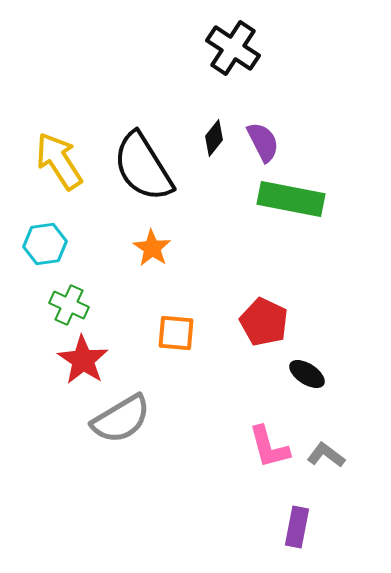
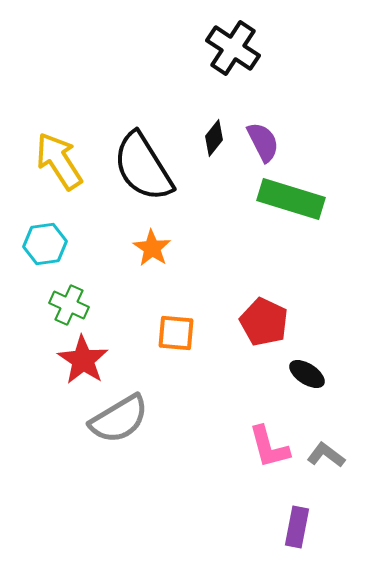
green rectangle: rotated 6 degrees clockwise
gray semicircle: moved 2 px left
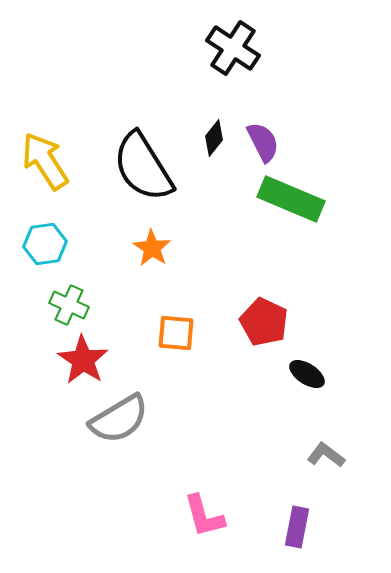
yellow arrow: moved 14 px left
green rectangle: rotated 6 degrees clockwise
pink L-shape: moved 65 px left, 69 px down
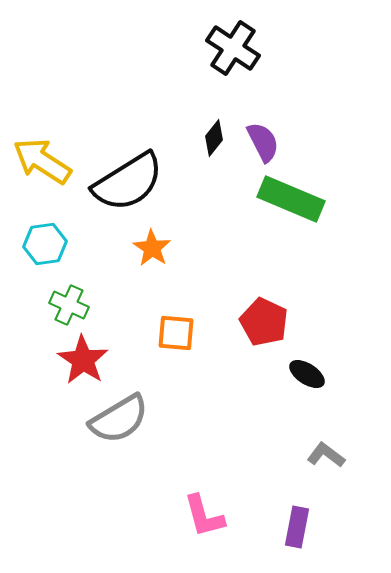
yellow arrow: moved 3 px left; rotated 24 degrees counterclockwise
black semicircle: moved 15 px left, 15 px down; rotated 90 degrees counterclockwise
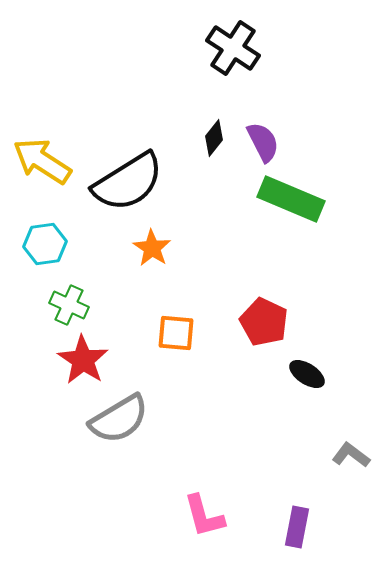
gray L-shape: moved 25 px right
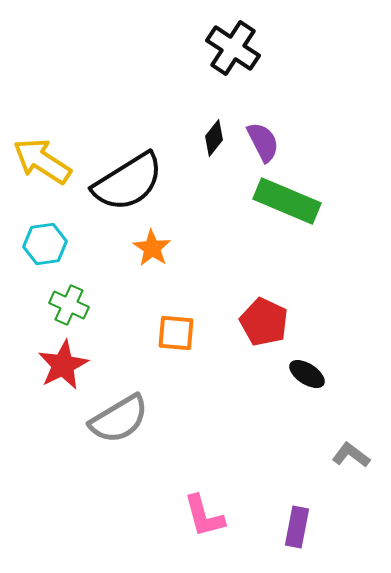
green rectangle: moved 4 px left, 2 px down
red star: moved 20 px left, 5 px down; rotated 12 degrees clockwise
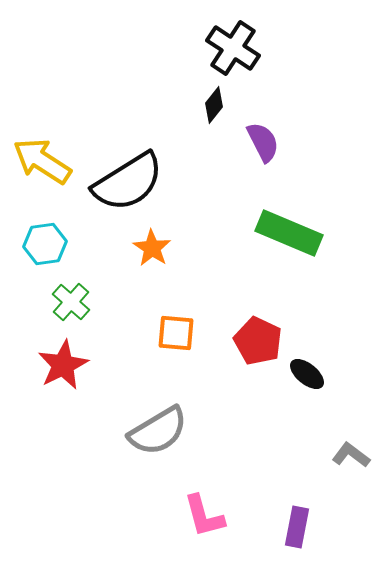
black diamond: moved 33 px up
green rectangle: moved 2 px right, 32 px down
green cross: moved 2 px right, 3 px up; rotated 18 degrees clockwise
red pentagon: moved 6 px left, 19 px down
black ellipse: rotated 6 degrees clockwise
gray semicircle: moved 39 px right, 12 px down
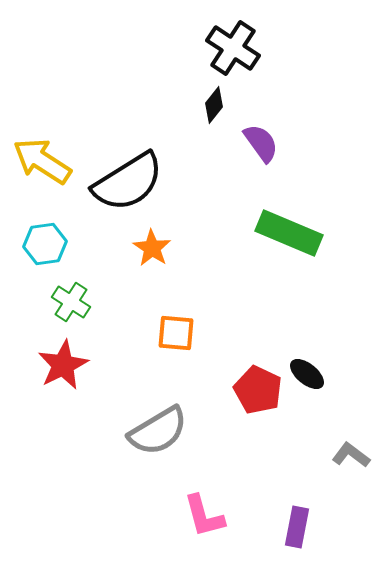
purple semicircle: moved 2 px left, 1 px down; rotated 9 degrees counterclockwise
green cross: rotated 9 degrees counterclockwise
red pentagon: moved 49 px down
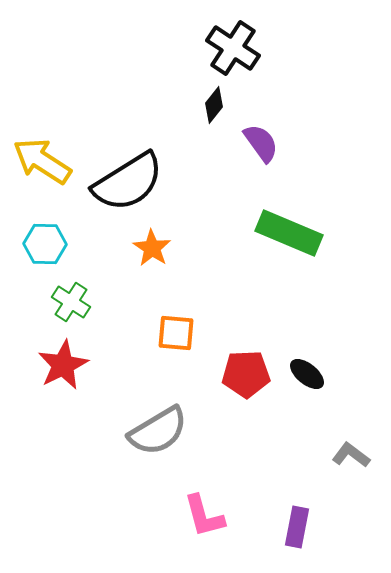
cyan hexagon: rotated 9 degrees clockwise
red pentagon: moved 12 px left, 16 px up; rotated 27 degrees counterclockwise
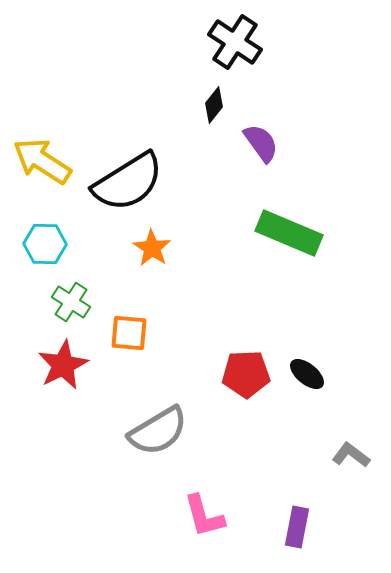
black cross: moved 2 px right, 6 px up
orange square: moved 47 px left
